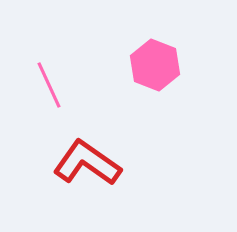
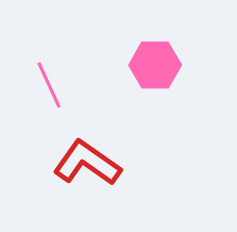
pink hexagon: rotated 21 degrees counterclockwise
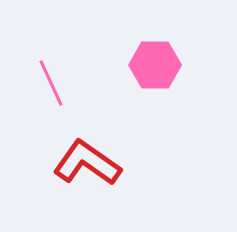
pink line: moved 2 px right, 2 px up
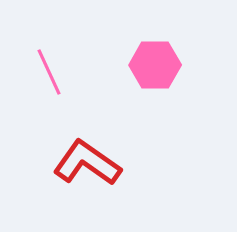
pink line: moved 2 px left, 11 px up
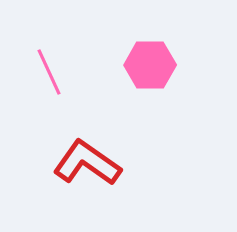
pink hexagon: moved 5 px left
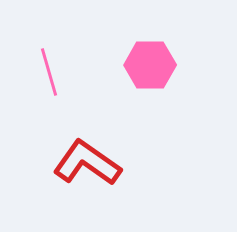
pink line: rotated 9 degrees clockwise
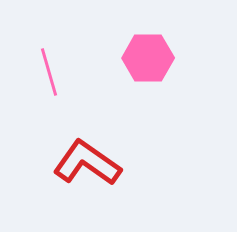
pink hexagon: moved 2 px left, 7 px up
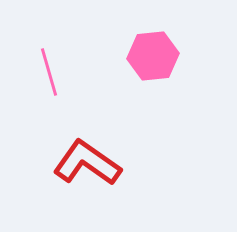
pink hexagon: moved 5 px right, 2 px up; rotated 6 degrees counterclockwise
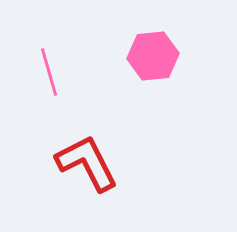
red L-shape: rotated 28 degrees clockwise
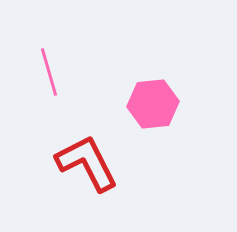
pink hexagon: moved 48 px down
